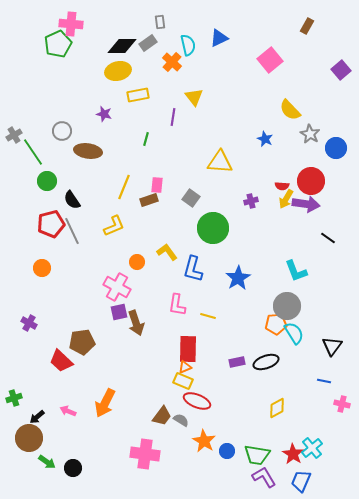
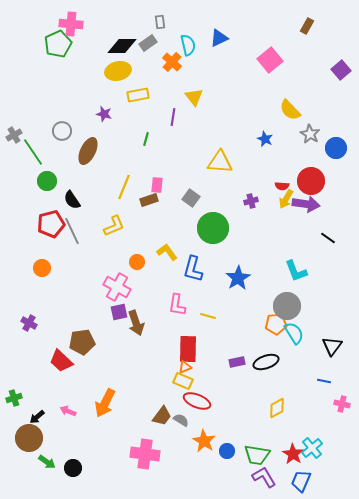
brown ellipse at (88, 151): rotated 72 degrees counterclockwise
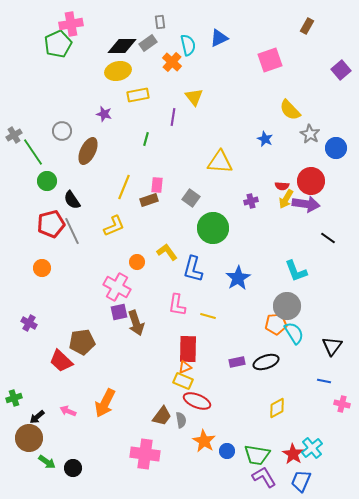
pink cross at (71, 24): rotated 15 degrees counterclockwise
pink square at (270, 60): rotated 20 degrees clockwise
gray semicircle at (181, 420): rotated 49 degrees clockwise
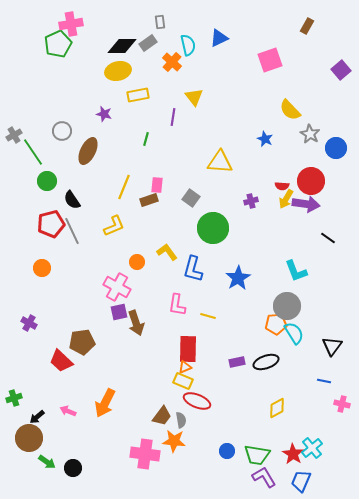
orange star at (204, 441): moved 30 px left; rotated 25 degrees counterclockwise
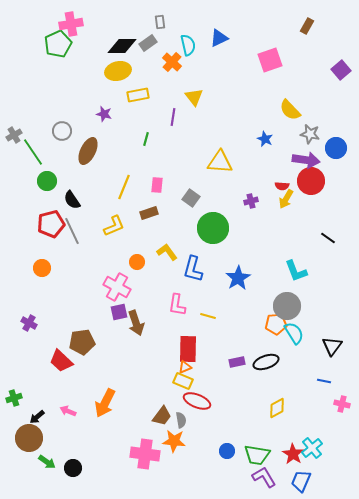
gray star at (310, 134): rotated 18 degrees counterclockwise
brown rectangle at (149, 200): moved 13 px down
purple arrow at (306, 204): moved 44 px up
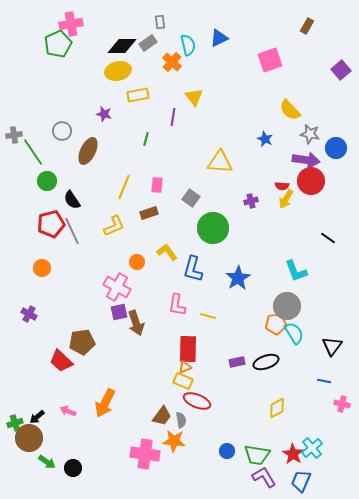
gray cross at (14, 135): rotated 21 degrees clockwise
purple cross at (29, 323): moved 9 px up
green cross at (14, 398): moved 1 px right, 25 px down
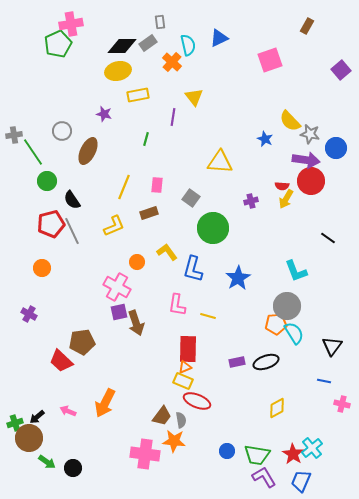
yellow semicircle at (290, 110): moved 11 px down
